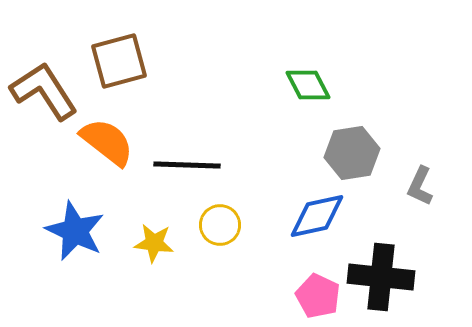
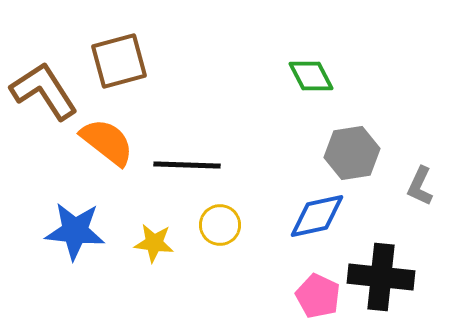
green diamond: moved 3 px right, 9 px up
blue star: rotated 20 degrees counterclockwise
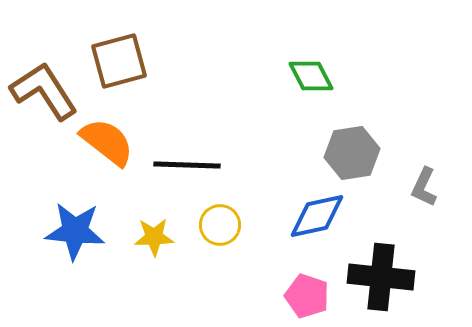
gray L-shape: moved 4 px right, 1 px down
yellow star: moved 6 px up; rotated 9 degrees counterclockwise
pink pentagon: moved 11 px left; rotated 6 degrees counterclockwise
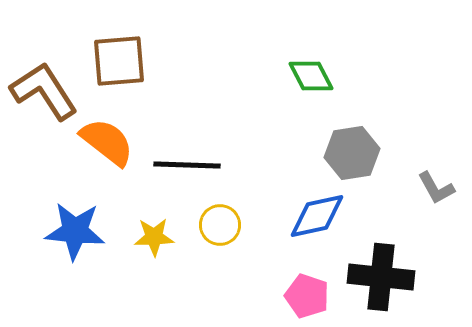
brown square: rotated 10 degrees clockwise
gray L-shape: moved 12 px right, 1 px down; rotated 54 degrees counterclockwise
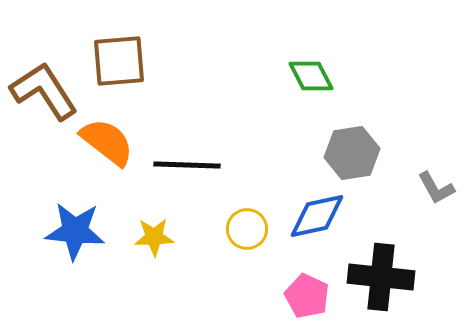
yellow circle: moved 27 px right, 4 px down
pink pentagon: rotated 6 degrees clockwise
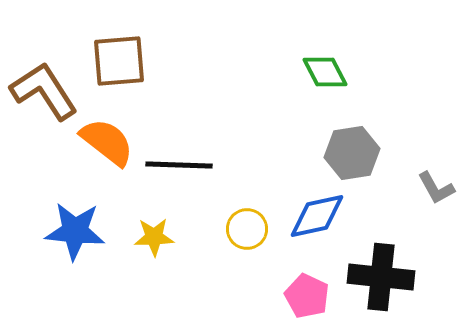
green diamond: moved 14 px right, 4 px up
black line: moved 8 px left
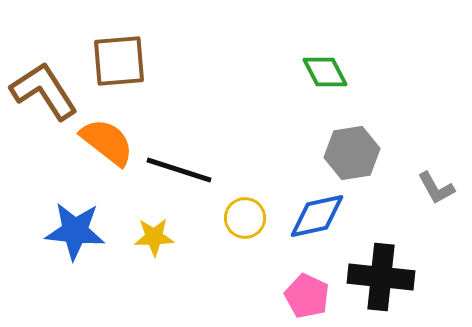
black line: moved 5 px down; rotated 16 degrees clockwise
yellow circle: moved 2 px left, 11 px up
